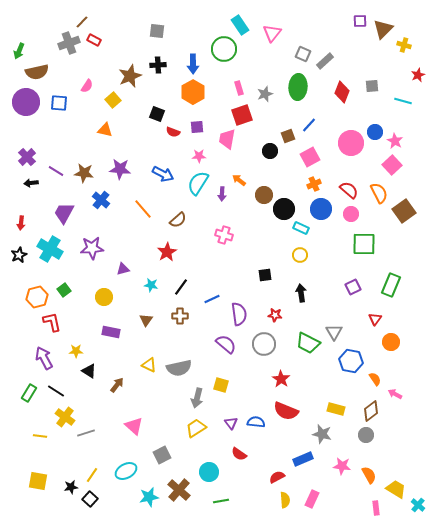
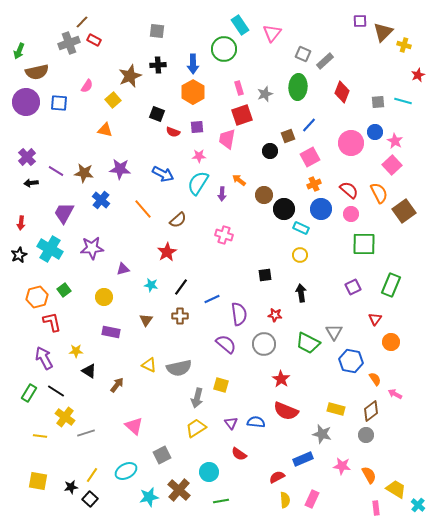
brown triangle at (383, 29): moved 3 px down
gray square at (372, 86): moved 6 px right, 16 px down
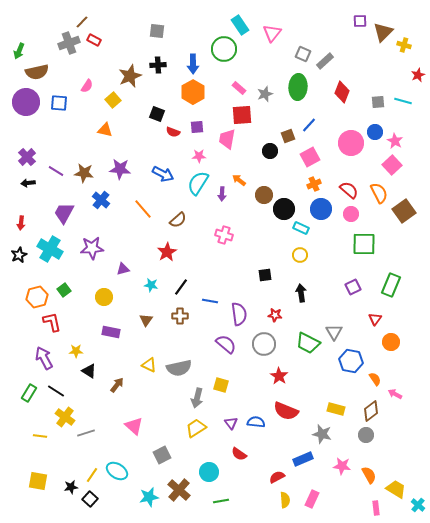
pink rectangle at (239, 88): rotated 32 degrees counterclockwise
red square at (242, 115): rotated 15 degrees clockwise
black arrow at (31, 183): moved 3 px left
blue line at (212, 299): moved 2 px left, 2 px down; rotated 35 degrees clockwise
red star at (281, 379): moved 2 px left, 3 px up
cyan ellipse at (126, 471): moved 9 px left; rotated 60 degrees clockwise
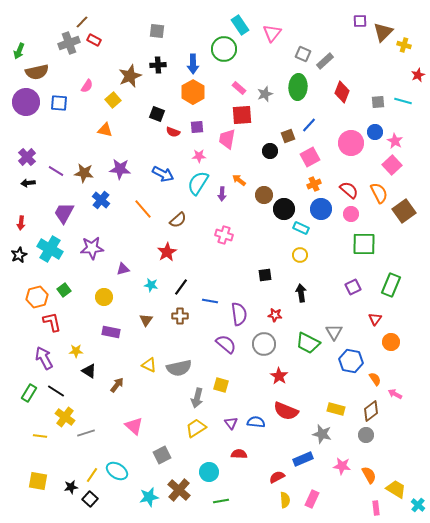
red semicircle at (239, 454): rotated 147 degrees clockwise
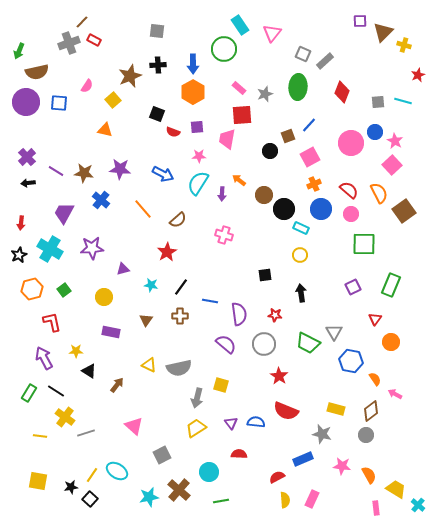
orange hexagon at (37, 297): moved 5 px left, 8 px up
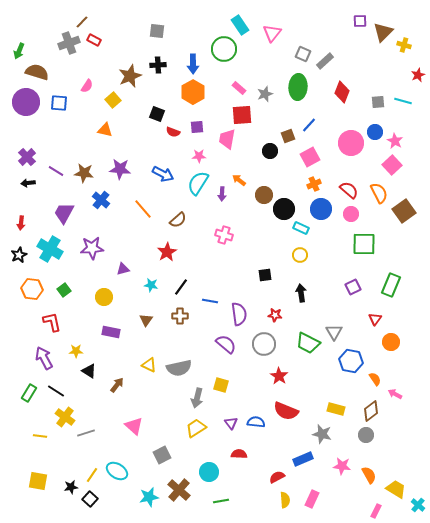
brown semicircle at (37, 72): rotated 150 degrees counterclockwise
orange hexagon at (32, 289): rotated 20 degrees clockwise
pink rectangle at (376, 508): moved 3 px down; rotated 32 degrees clockwise
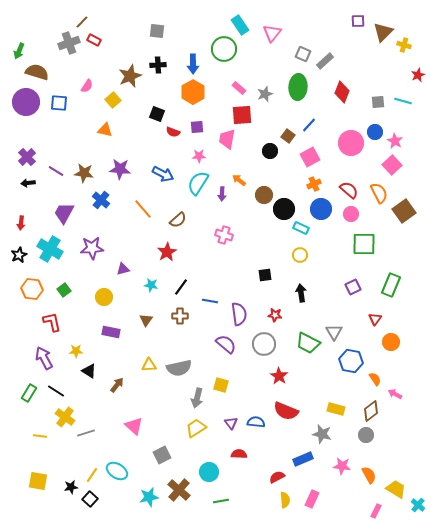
purple square at (360, 21): moved 2 px left
brown square at (288, 136): rotated 32 degrees counterclockwise
yellow triangle at (149, 365): rotated 28 degrees counterclockwise
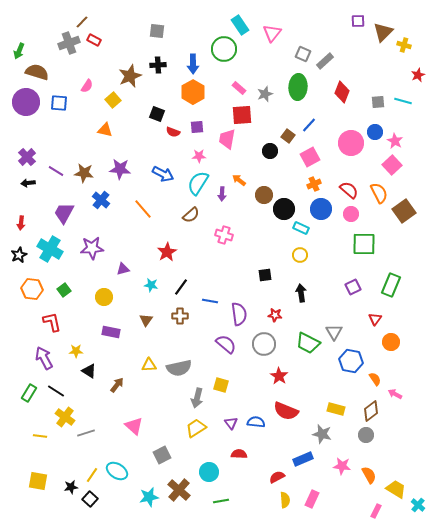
brown semicircle at (178, 220): moved 13 px right, 5 px up
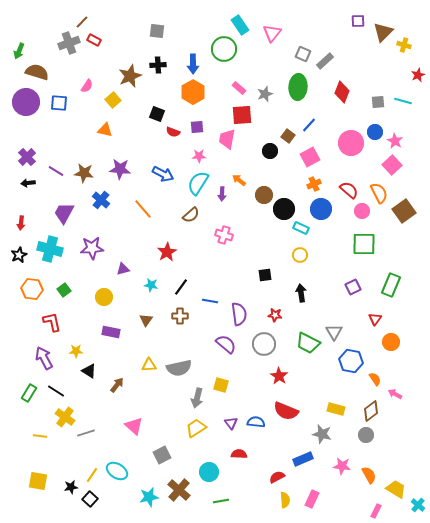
pink circle at (351, 214): moved 11 px right, 3 px up
cyan cross at (50, 249): rotated 15 degrees counterclockwise
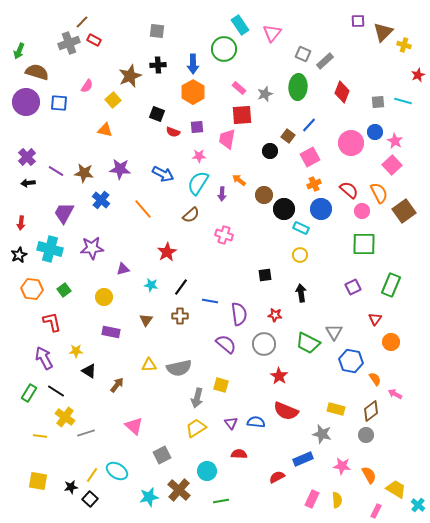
cyan circle at (209, 472): moved 2 px left, 1 px up
yellow semicircle at (285, 500): moved 52 px right
